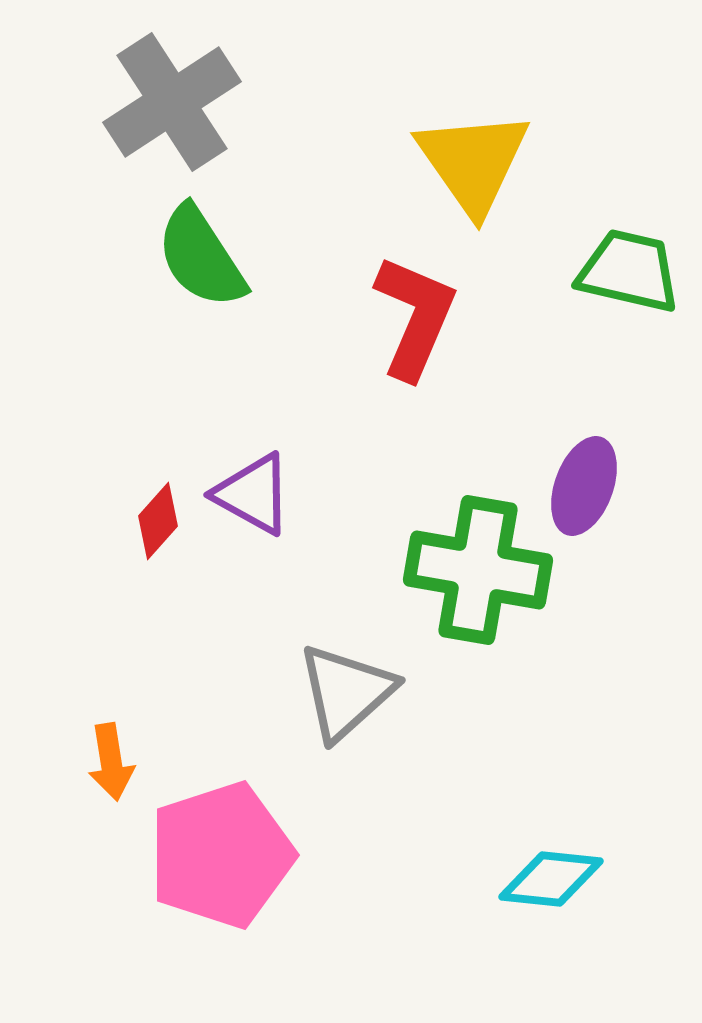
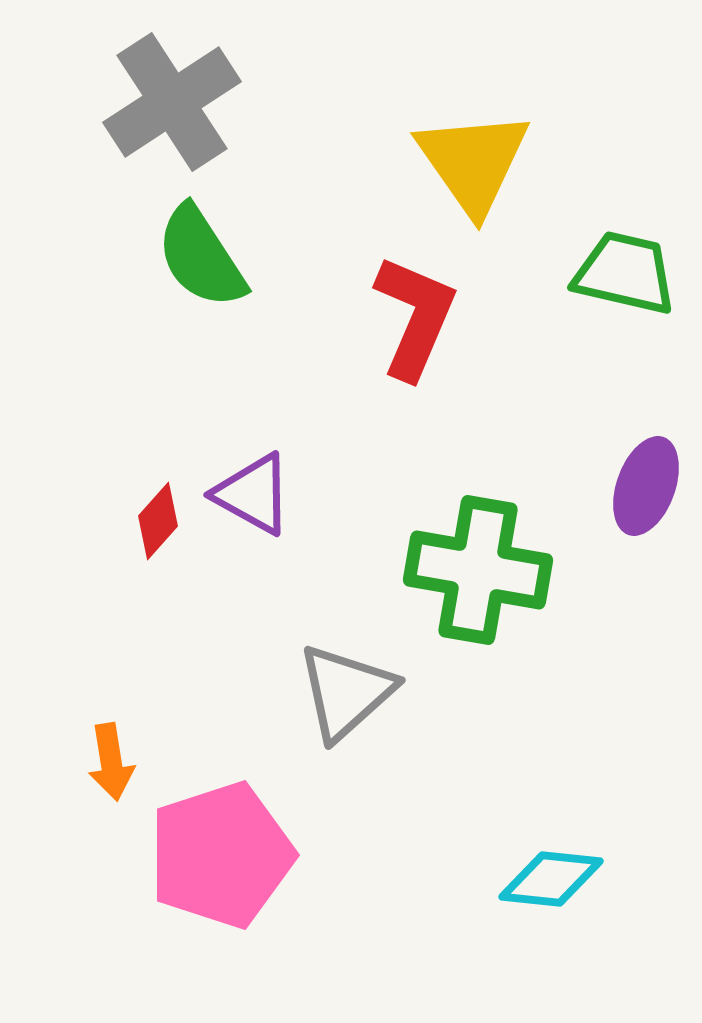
green trapezoid: moved 4 px left, 2 px down
purple ellipse: moved 62 px right
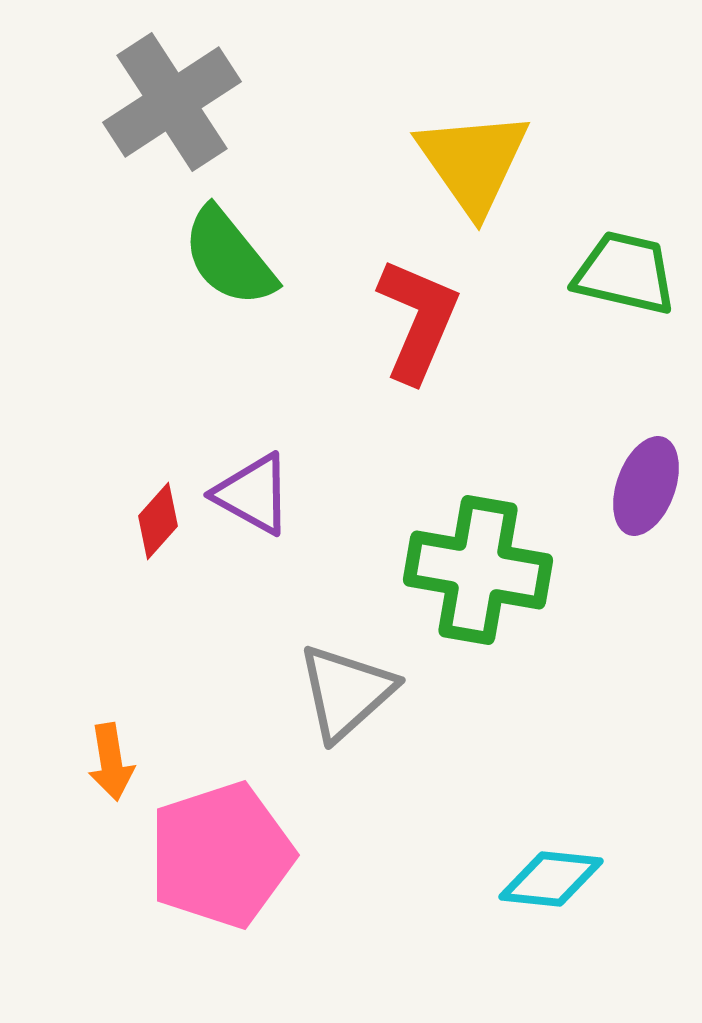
green semicircle: moved 28 px right; rotated 6 degrees counterclockwise
red L-shape: moved 3 px right, 3 px down
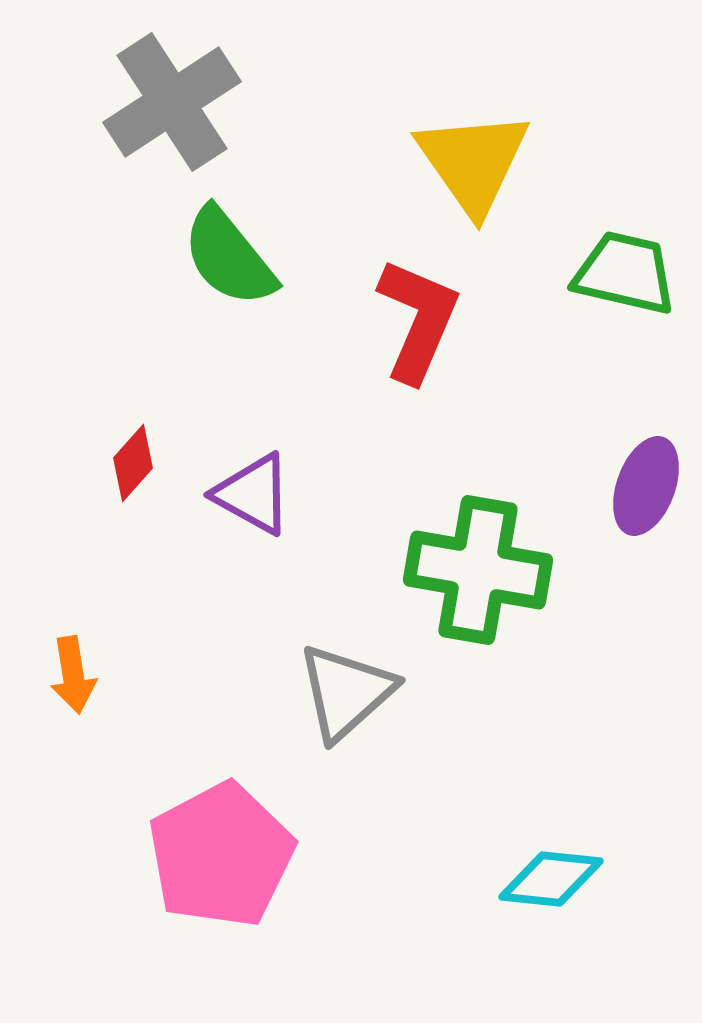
red diamond: moved 25 px left, 58 px up
orange arrow: moved 38 px left, 87 px up
pink pentagon: rotated 10 degrees counterclockwise
